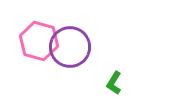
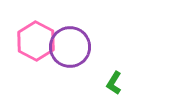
pink hexagon: moved 3 px left; rotated 12 degrees clockwise
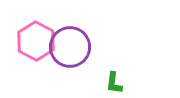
green L-shape: rotated 25 degrees counterclockwise
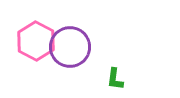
green L-shape: moved 1 px right, 4 px up
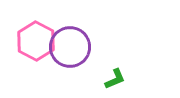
green L-shape: rotated 120 degrees counterclockwise
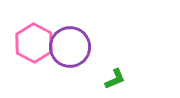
pink hexagon: moved 2 px left, 2 px down
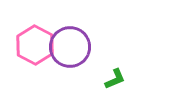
pink hexagon: moved 1 px right, 2 px down
